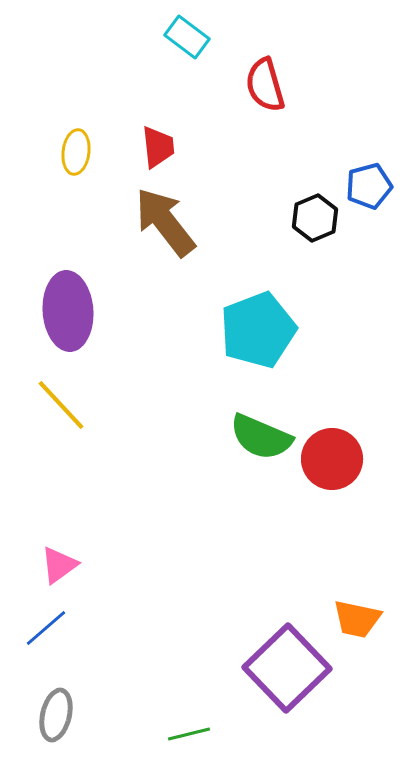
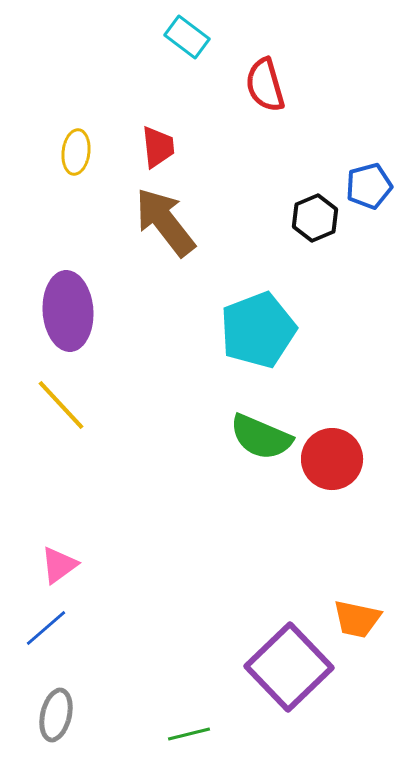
purple square: moved 2 px right, 1 px up
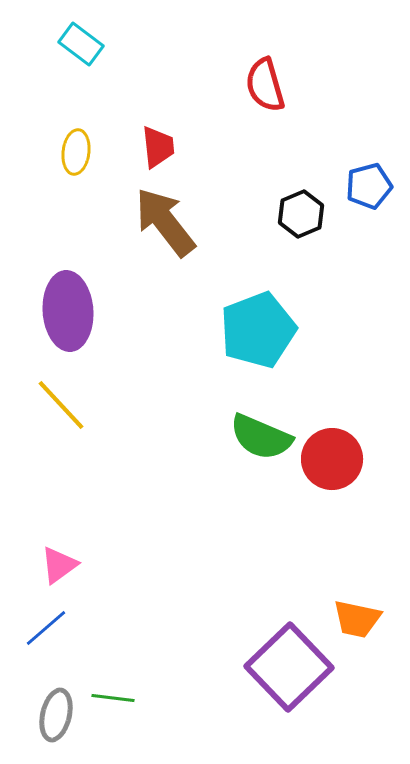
cyan rectangle: moved 106 px left, 7 px down
black hexagon: moved 14 px left, 4 px up
green line: moved 76 px left, 36 px up; rotated 21 degrees clockwise
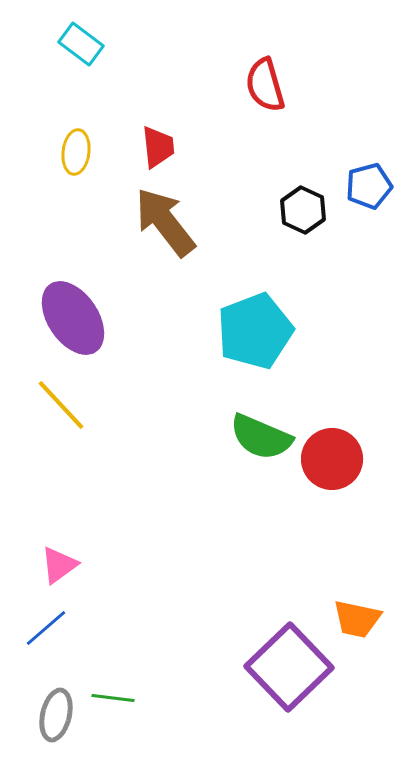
black hexagon: moved 2 px right, 4 px up; rotated 12 degrees counterclockwise
purple ellipse: moved 5 px right, 7 px down; rotated 30 degrees counterclockwise
cyan pentagon: moved 3 px left, 1 px down
